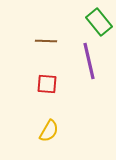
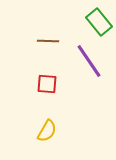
brown line: moved 2 px right
purple line: rotated 21 degrees counterclockwise
yellow semicircle: moved 2 px left
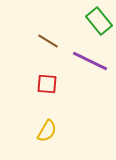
green rectangle: moved 1 px up
brown line: rotated 30 degrees clockwise
purple line: moved 1 px right; rotated 30 degrees counterclockwise
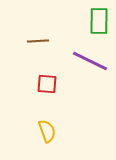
green rectangle: rotated 40 degrees clockwise
brown line: moved 10 px left; rotated 35 degrees counterclockwise
yellow semicircle: rotated 50 degrees counterclockwise
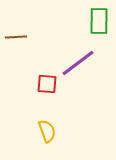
brown line: moved 22 px left, 4 px up
purple line: moved 12 px left, 2 px down; rotated 63 degrees counterclockwise
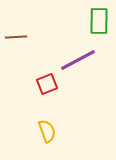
purple line: moved 3 px up; rotated 9 degrees clockwise
red square: rotated 25 degrees counterclockwise
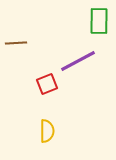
brown line: moved 6 px down
purple line: moved 1 px down
yellow semicircle: rotated 20 degrees clockwise
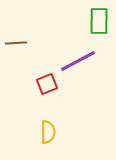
yellow semicircle: moved 1 px right, 1 px down
